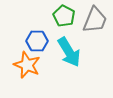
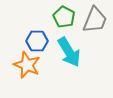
green pentagon: moved 1 px down
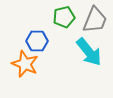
green pentagon: rotated 30 degrees clockwise
cyan arrow: moved 20 px right; rotated 8 degrees counterclockwise
orange star: moved 2 px left, 1 px up
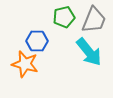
gray trapezoid: moved 1 px left
orange star: rotated 8 degrees counterclockwise
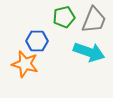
cyan arrow: rotated 32 degrees counterclockwise
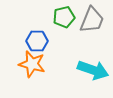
gray trapezoid: moved 2 px left
cyan arrow: moved 4 px right, 18 px down
orange star: moved 7 px right
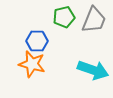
gray trapezoid: moved 2 px right
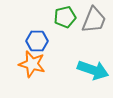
green pentagon: moved 1 px right
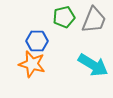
green pentagon: moved 1 px left
cyan arrow: moved 5 px up; rotated 12 degrees clockwise
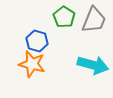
green pentagon: rotated 25 degrees counterclockwise
blue hexagon: rotated 15 degrees clockwise
cyan arrow: rotated 16 degrees counterclockwise
